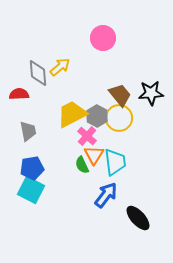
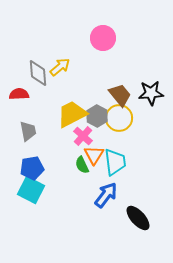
pink cross: moved 4 px left
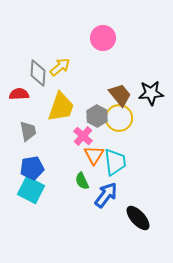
gray diamond: rotated 8 degrees clockwise
yellow trapezoid: moved 11 px left, 7 px up; rotated 136 degrees clockwise
green semicircle: moved 16 px down
